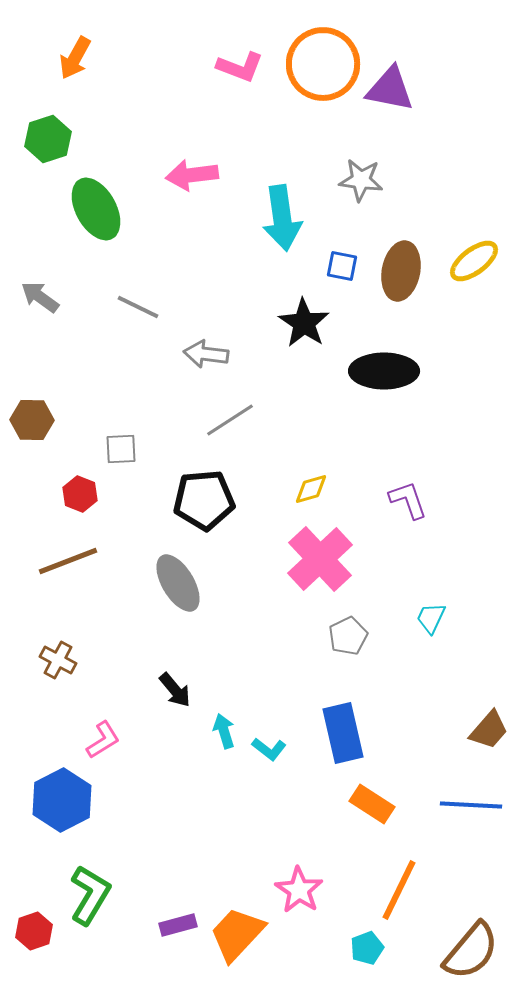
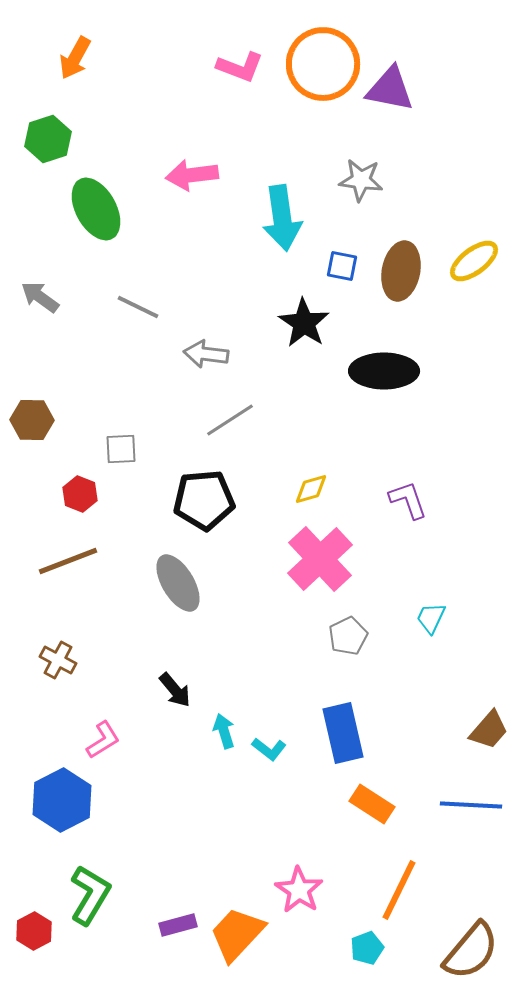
red hexagon at (34, 931): rotated 9 degrees counterclockwise
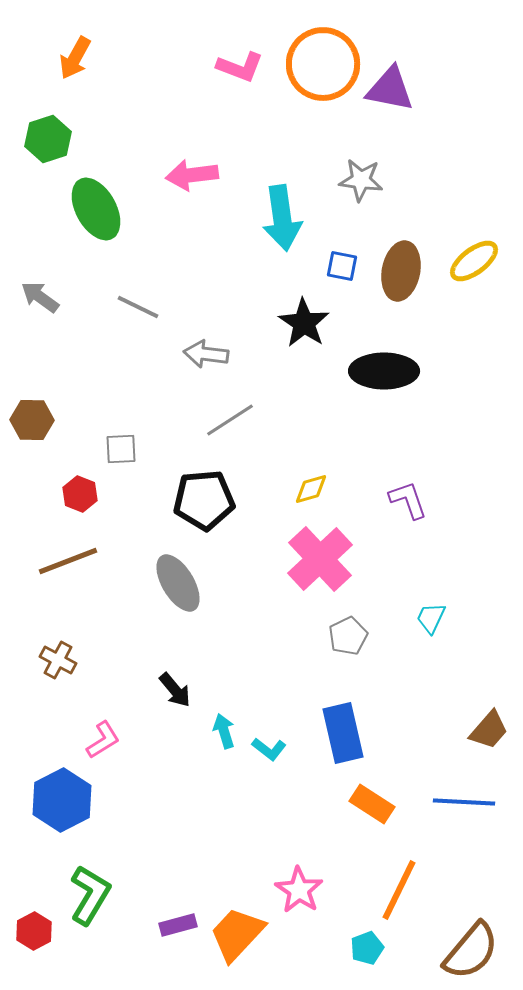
blue line at (471, 805): moved 7 px left, 3 px up
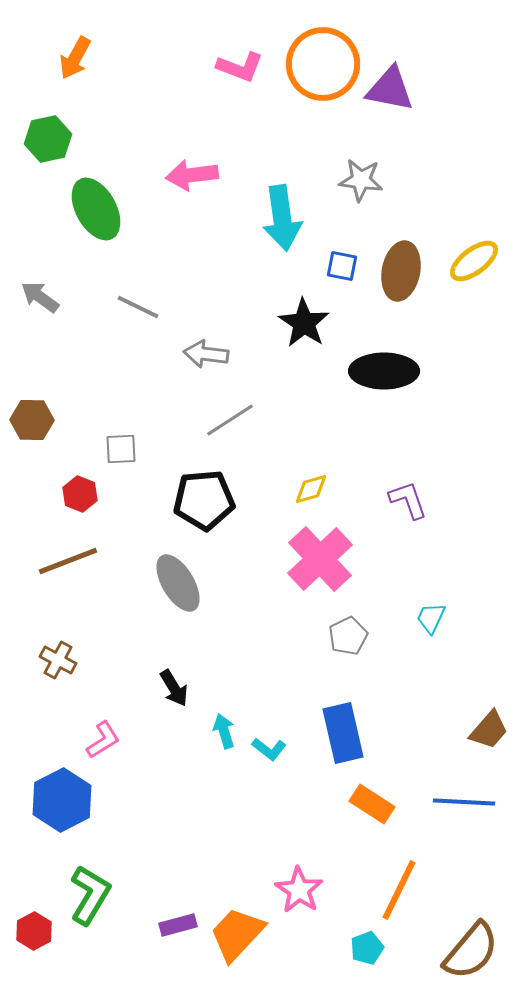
green hexagon at (48, 139): rotated 6 degrees clockwise
black arrow at (175, 690): moved 1 px left, 2 px up; rotated 9 degrees clockwise
